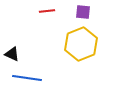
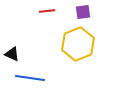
purple square: rotated 14 degrees counterclockwise
yellow hexagon: moved 3 px left
blue line: moved 3 px right
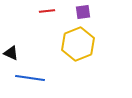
black triangle: moved 1 px left, 1 px up
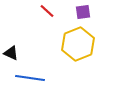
red line: rotated 49 degrees clockwise
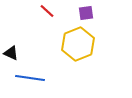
purple square: moved 3 px right, 1 px down
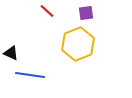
blue line: moved 3 px up
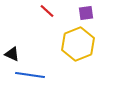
black triangle: moved 1 px right, 1 px down
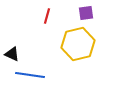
red line: moved 5 px down; rotated 63 degrees clockwise
yellow hexagon: rotated 8 degrees clockwise
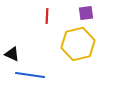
red line: rotated 14 degrees counterclockwise
